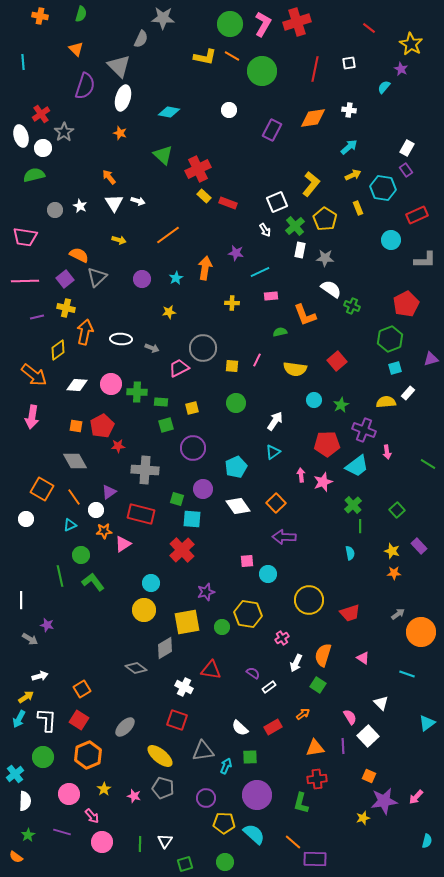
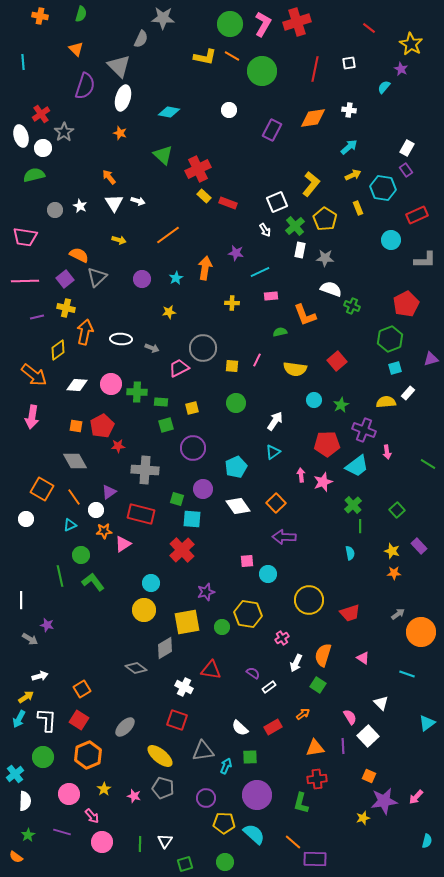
white semicircle at (331, 289): rotated 15 degrees counterclockwise
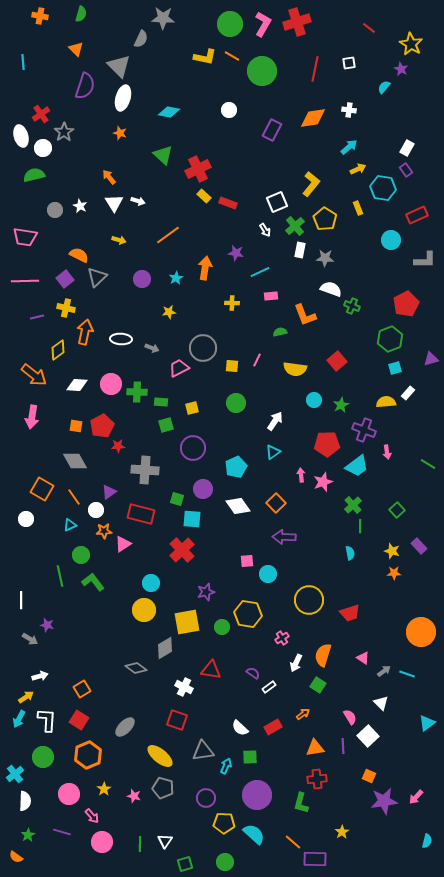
yellow arrow at (353, 175): moved 5 px right, 6 px up
gray arrow at (398, 614): moved 14 px left, 57 px down
yellow star at (363, 818): moved 21 px left, 14 px down; rotated 16 degrees counterclockwise
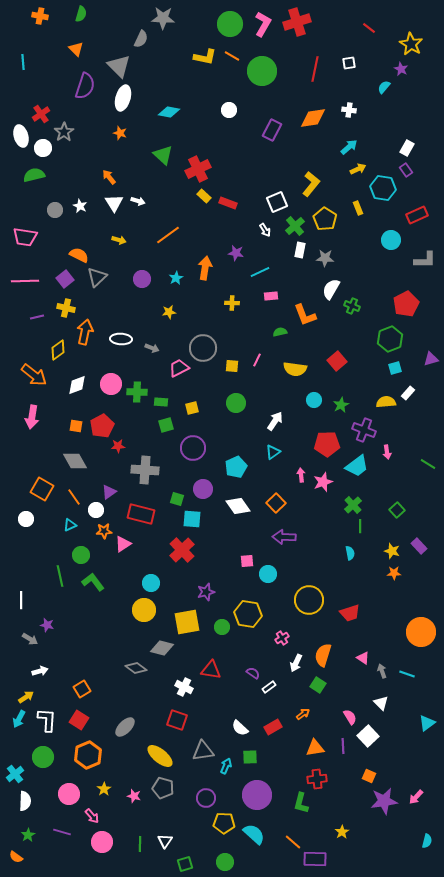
white semicircle at (331, 289): rotated 80 degrees counterclockwise
white diamond at (77, 385): rotated 25 degrees counterclockwise
gray diamond at (165, 648): moved 3 px left; rotated 45 degrees clockwise
gray arrow at (384, 671): moved 2 px left; rotated 72 degrees counterclockwise
white arrow at (40, 676): moved 5 px up
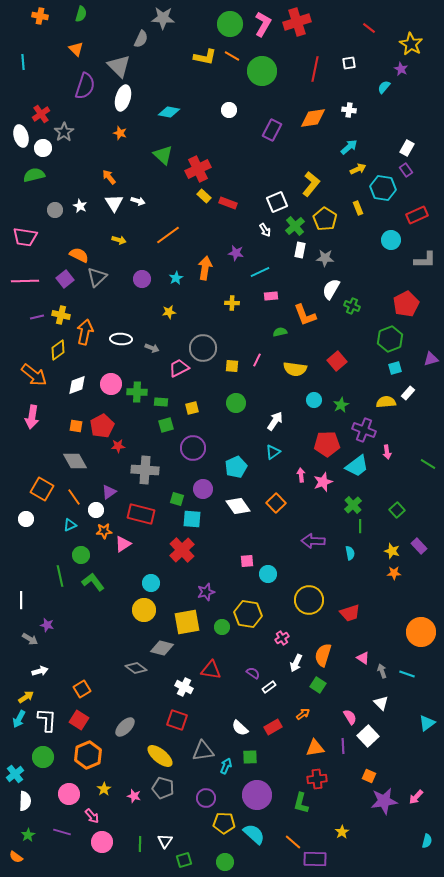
yellow cross at (66, 308): moved 5 px left, 7 px down
purple arrow at (284, 537): moved 29 px right, 4 px down
green square at (185, 864): moved 1 px left, 4 px up
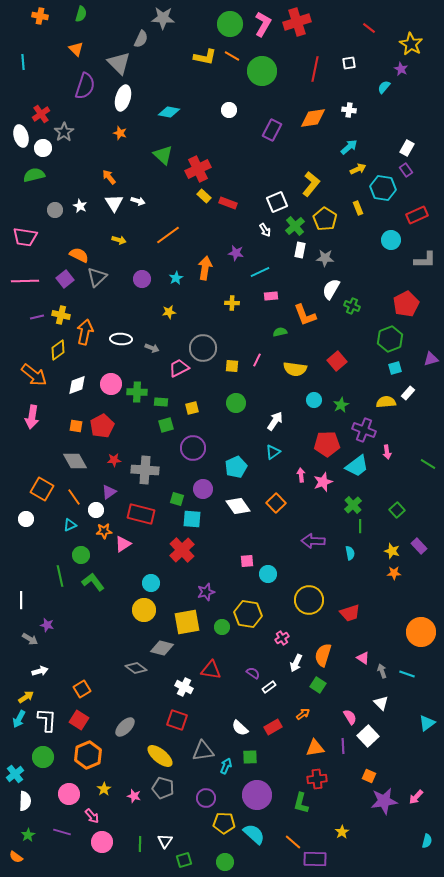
gray triangle at (119, 66): moved 3 px up
red star at (118, 446): moved 4 px left, 14 px down
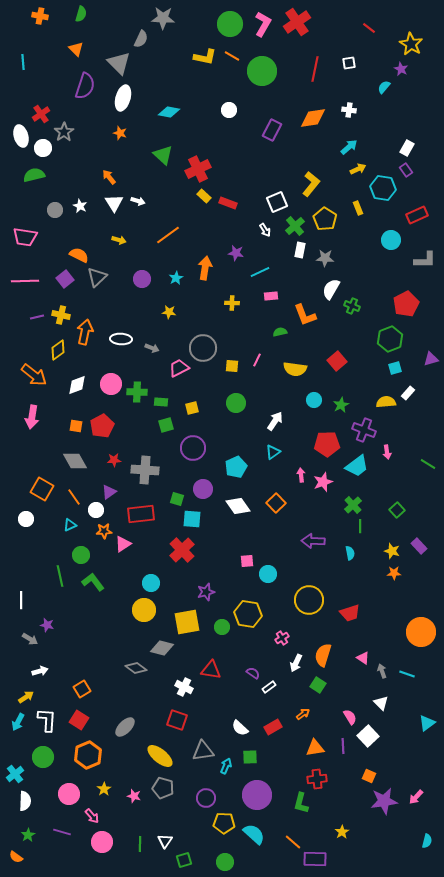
red cross at (297, 22): rotated 16 degrees counterclockwise
yellow star at (169, 312): rotated 16 degrees clockwise
red rectangle at (141, 514): rotated 20 degrees counterclockwise
cyan arrow at (19, 719): moved 1 px left, 3 px down
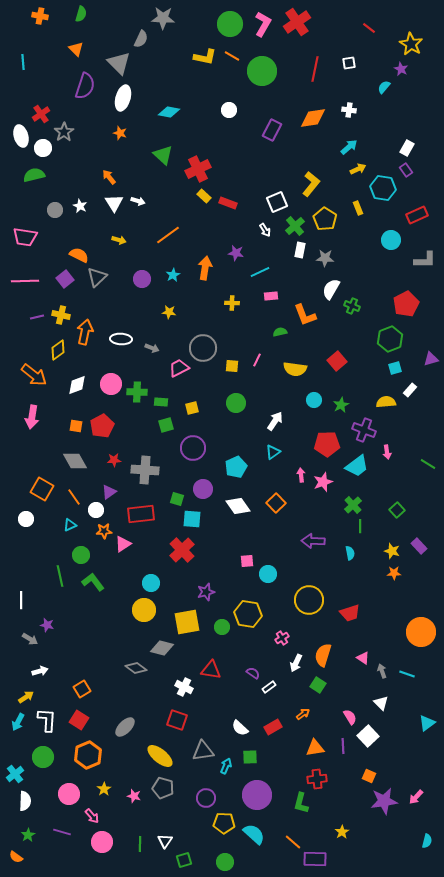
cyan star at (176, 278): moved 3 px left, 3 px up
white rectangle at (408, 393): moved 2 px right, 3 px up
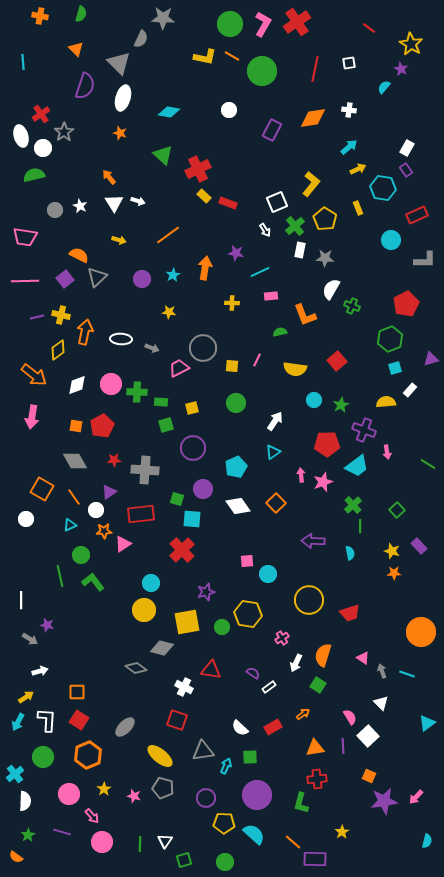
orange square at (82, 689): moved 5 px left, 3 px down; rotated 30 degrees clockwise
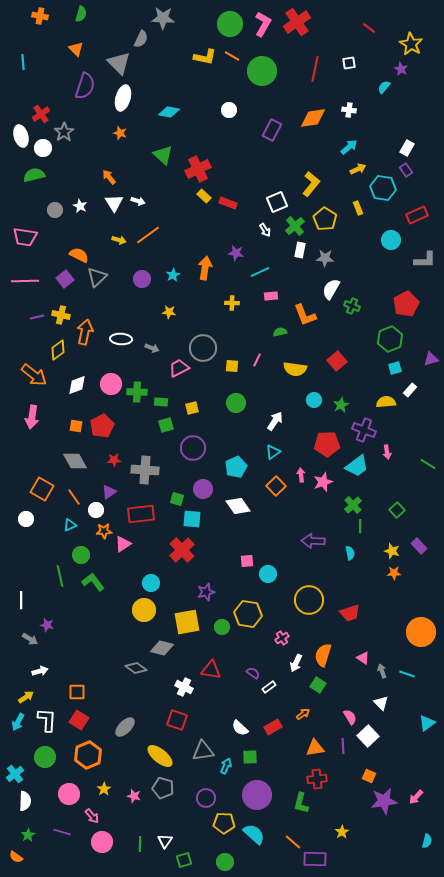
orange line at (168, 235): moved 20 px left
orange square at (276, 503): moved 17 px up
green circle at (43, 757): moved 2 px right
